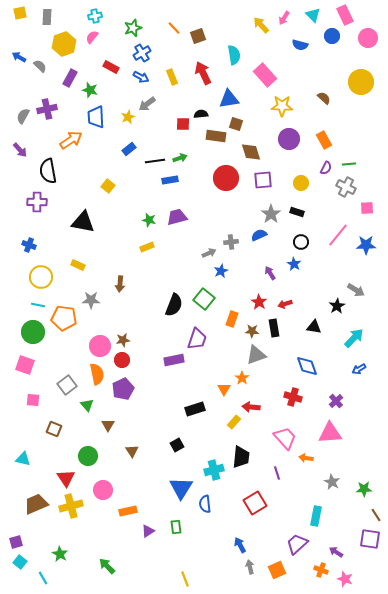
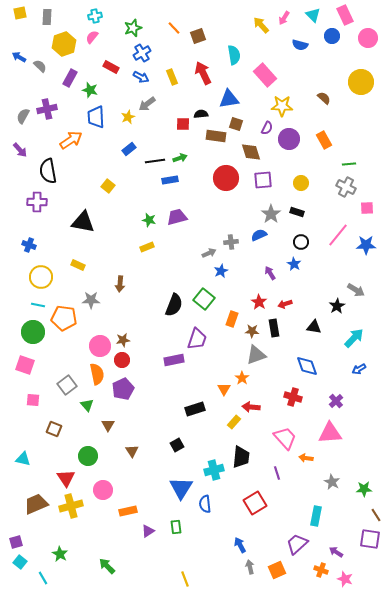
purple semicircle at (326, 168): moved 59 px left, 40 px up
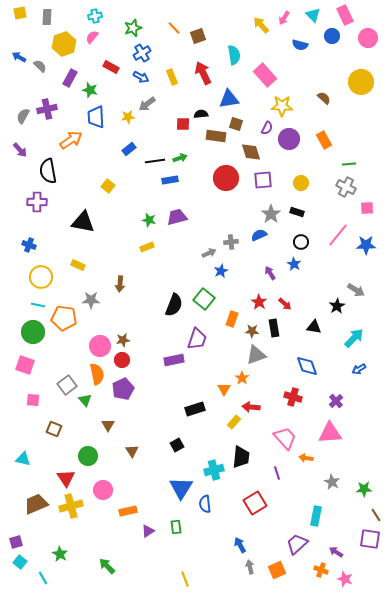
yellow star at (128, 117): rotated 16 degrees clockwise
red arrow at (285, 304): rotated 120 degrees counterclockwise
green triangle at (87, 405): moved 2 px left, 5 px up
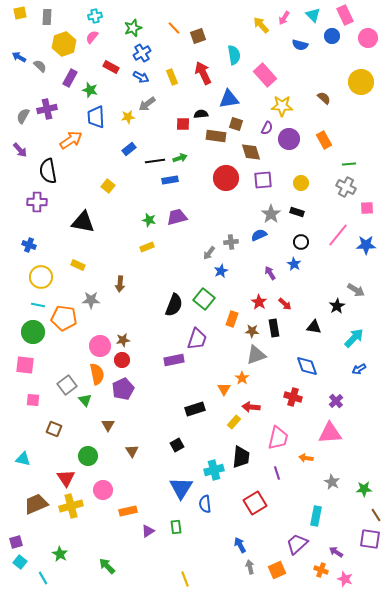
gray arrow at (209, 253): rotated 152 degrees clockwise
pink square at (25, 365): rotated 12 degrees counterclockwise
pink trapezoid at (285, 438): moved 7 px left; rotated 55 degrees clockwise
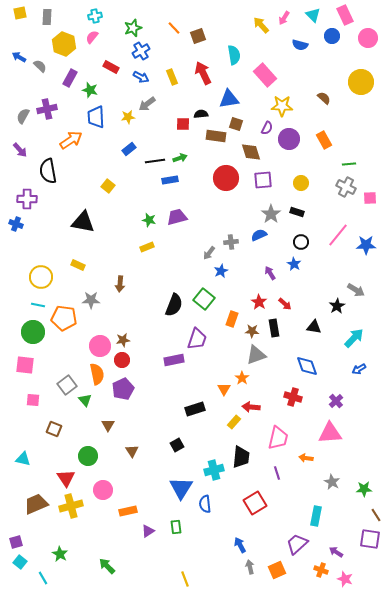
yellow hexagon at (64, 44): rotated 20 degrees counterclockwise
blue cross at (142, 53): moved 1 px left, 2 px up
purple cross at (37, 202): moved 10 px left, 3 px up
pink square at (367, 208): moved 3 px right, 10 px up
blue cross at (29, 245): moved 13 px left, 21 px up
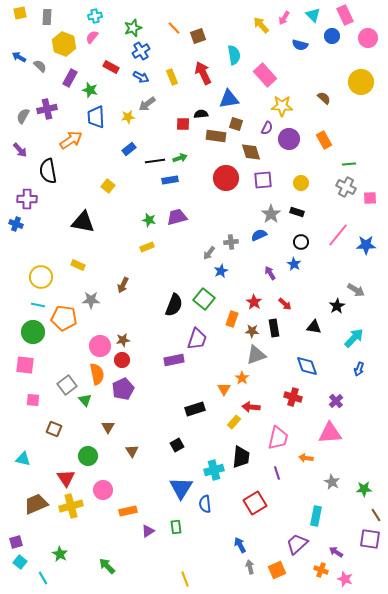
brown arrow at (120, 284): moved 3 px right, 1 px down; rotated 21 degrees clockwise
red star at (259, 302): moved 5 px left
blue arrow at (359, 369): rotated 40 degrees counterclockwise
brown triangle at (108, 425): moved 2 px down
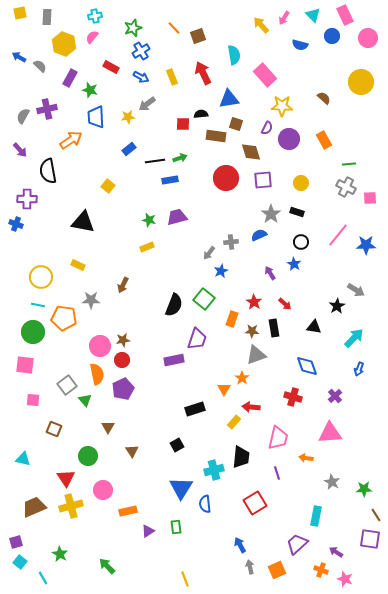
purple cross at (336, 401): moved 1 px left, 5 px up
brown trapezoid at (36, 504): moved 2 px left, 3 px down
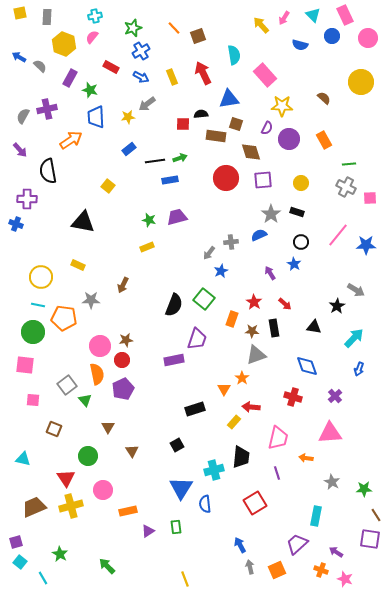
brown star at (123, 340): moved 3 px right
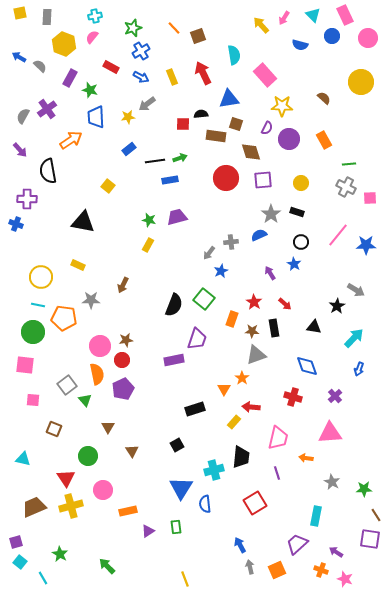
purple cross at (47, 109): rotated 24 degrees counterclockwise
yellow rectangle at (147, 247): moved 1 px right, 2 px up; rotated 40 degrees counterclockwise
